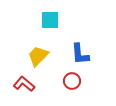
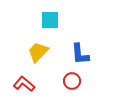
yellow trapezoid: moved 4 px up
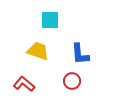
yellow trapezoid: moved 1 px up; rotated 65 degrees clockwise
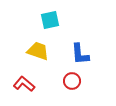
cyan square: rotated 12 degrees counterclockwise
